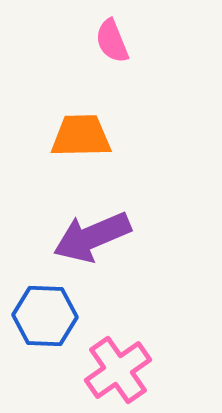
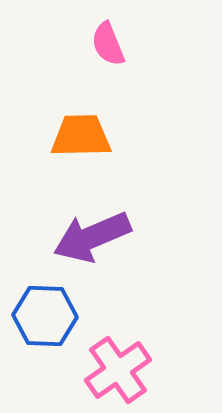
pink semicircle: moved 4 px left, 3 px down
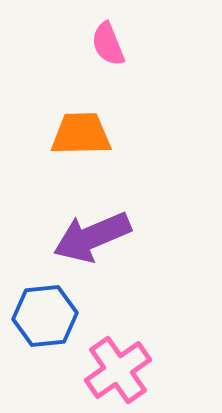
orange trapezoid: moved 2 px up
blue hexagon: rotated 8 degrees counterclockwise
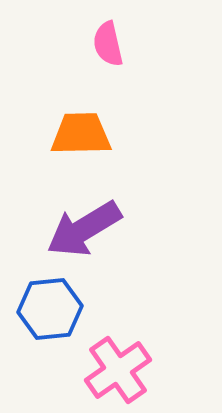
pink semicircle: rotated 9 degrees clockwise
purple arrow: moved 8 px left, 8 px up; rotated 8 degrees counterclockwise
blue hexagon: moved 5 px right, 7 px up
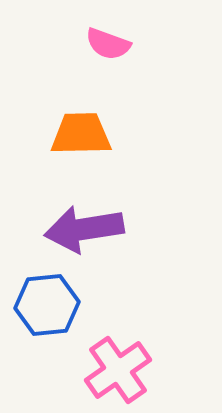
pink semicircle: rotated 57 degrees counterclockwise
purple arrow: rotated 22 degrees clockwise
blue hexagon: moved 3 px left, 4 px up
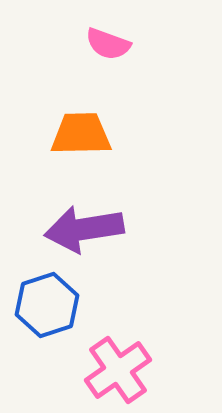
blue hexagon: rotated 12 degrees counterclockwise
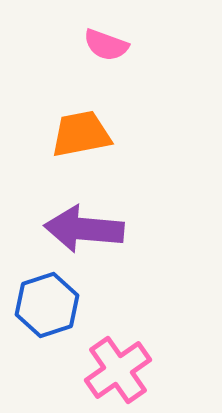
pink semicircle: moved 2 px left, 1 px down
orange trapezoid: rotated 10 degrees counterclockwise
purple arrow: rotated 14 degrees clockwise
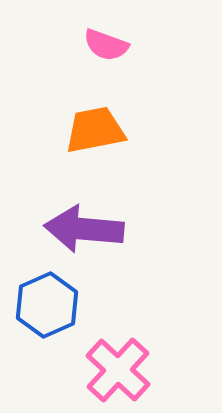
orange trapezoid: moved 14 px right, 4 px up
blue hexagon: rotated 6 degrees counterclockwise
pink cross: rotated 12 degrees counterclockwise
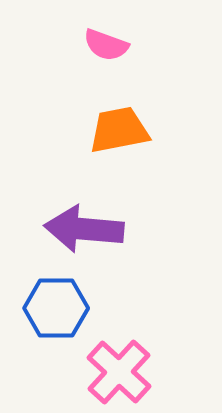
orange trapezoid: moved 24 px right
blue hexagon: moved 9 px right, 3 px down; rotated 24 degrees clockwise
pink cross: moved 1 px right, 2 px down
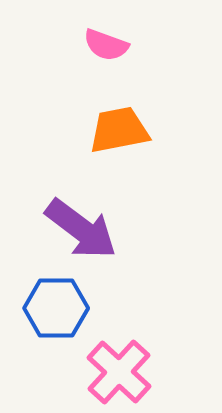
purple arrow: moved 3 px left; rotated 148 degrees counterclockwise
